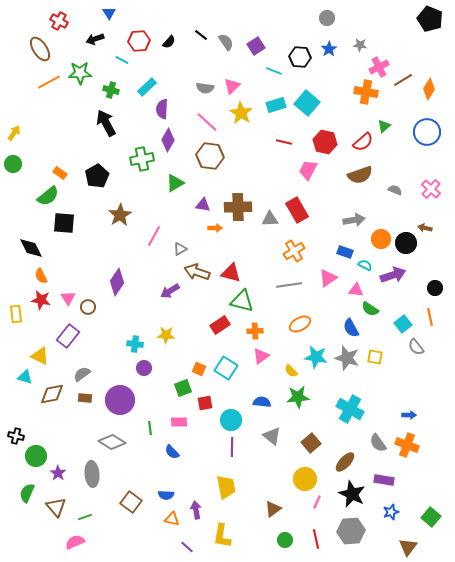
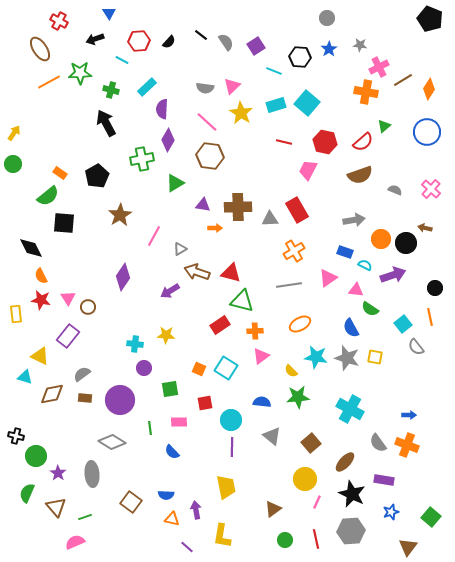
purple diamond at (117, 282): moved 6 px right, 5 px up
green square at (183, 388): moved 13 px left, 1 px down; rotated 12 degrees clockwise
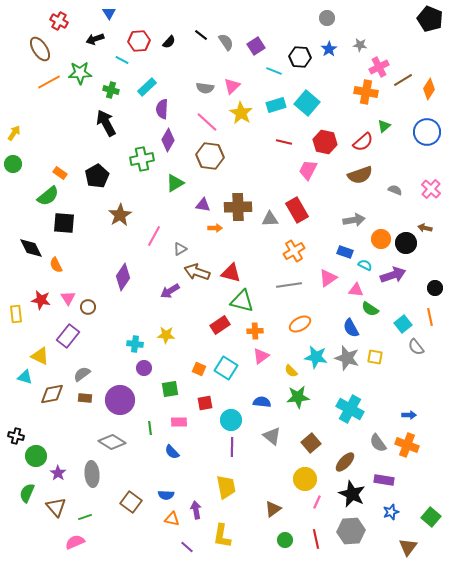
orange semicircle at (41, 276): moved 15 px right, 11 px up
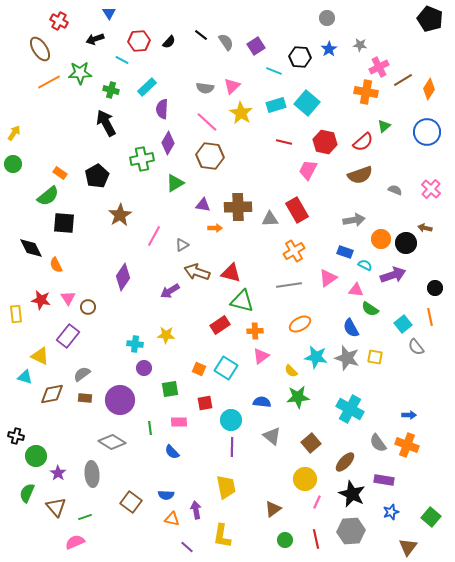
purple diamond at (168, 140): moved 3 px down
gray triangle at (180, 249): moved 2 px right, 4 px up
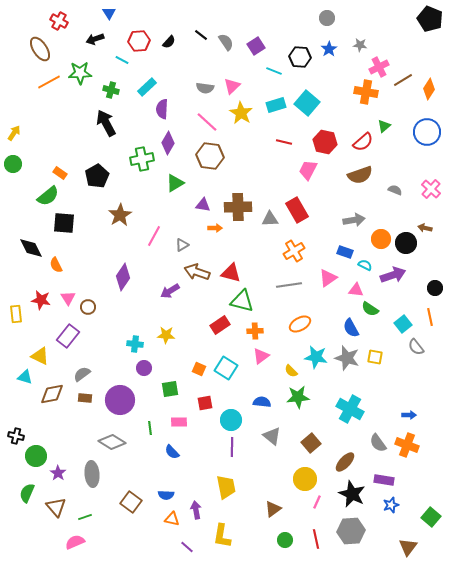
blue star at (391, 512): moved 7 px up
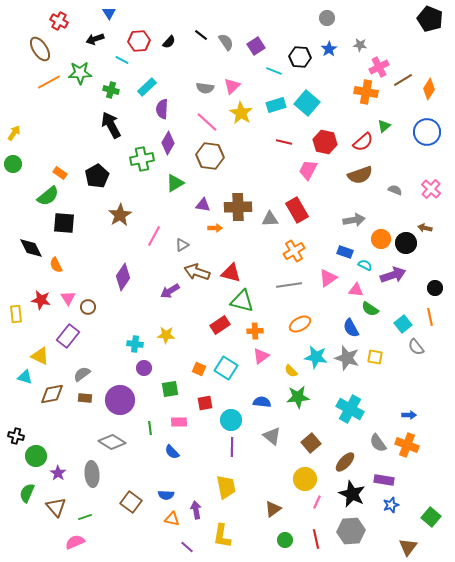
black arrow at (106, 123): moved 5 px right, 2 px down
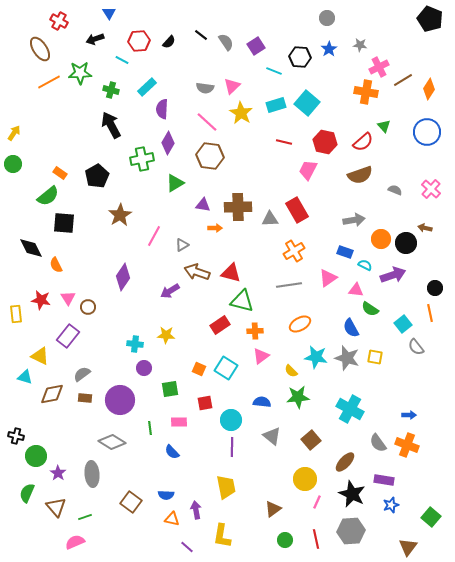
green triangle at (384, 126): rotated 32 degrees counterclockwise
orange line at (430, 317): moved 4 px up
brown square at (311, 443): moved 3 px up
